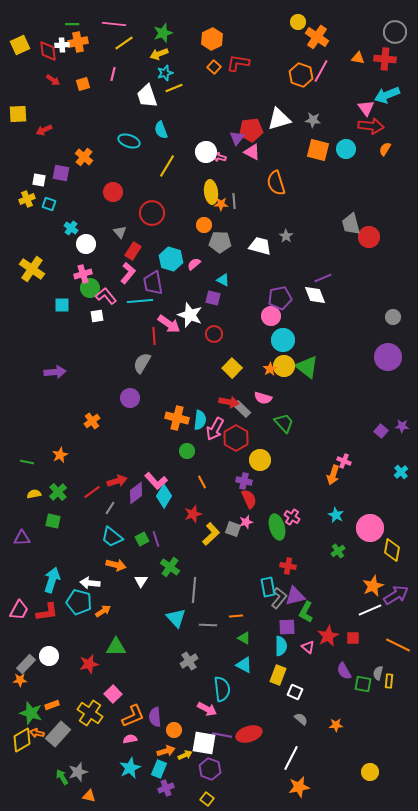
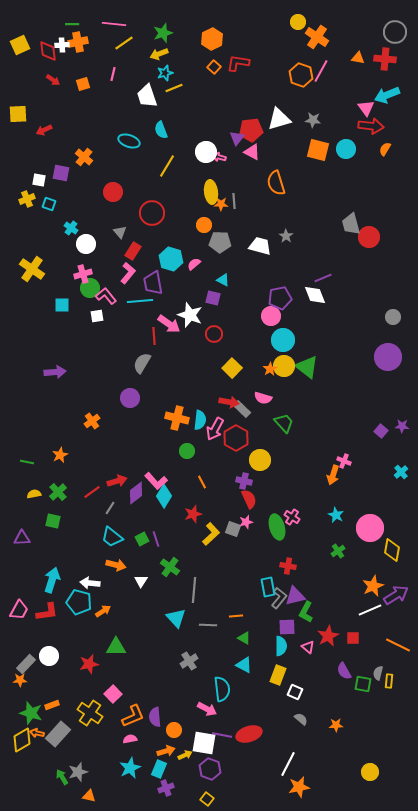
white line at (291, 758): moved 3 px left, 6 px down
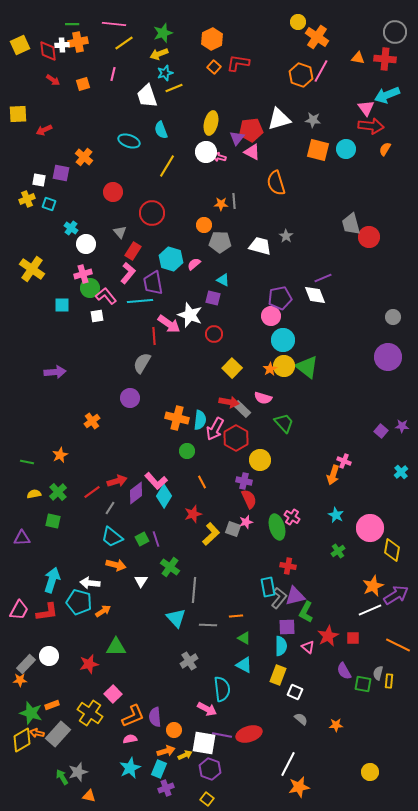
yellow ellipse at (211, 192): moved 69 px up; rotated 20 degrees clockwise
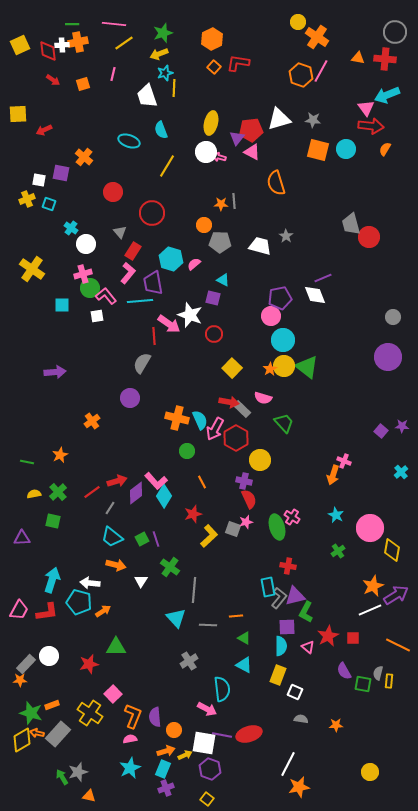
yellow line at (174, 88): rotated 66 degrees counterclockwise
cyan semicircle at (200, 420): rotated 30 degrees counterclockwise
yellow L-shape at (211, 534): moved 2 px left, 2 px down
orange L-shape at (133, 716): rotated 45 degrees counterclockwise
gray semicircle at (301, 719): rotated 32 degrees counterclockwise
cyan rectangle at (159, 769): moved 4 px right
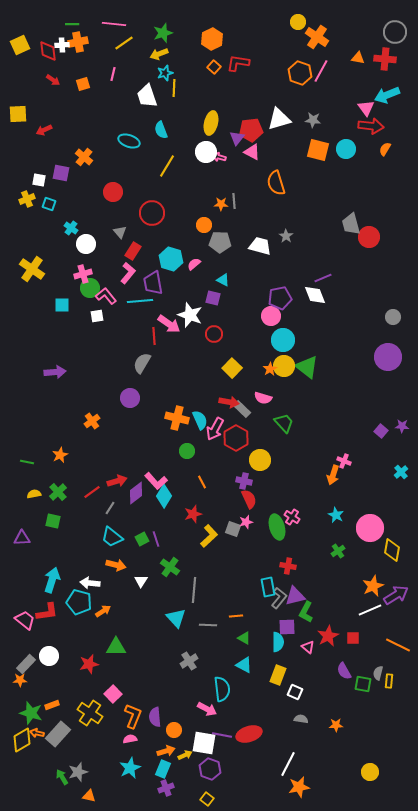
orange hexagon at (301, 75): moved 1 px left, 2 px up
pink trapezoid at (19, 610): moved 6 px right, 10 px down; rotated 80 degrees counterclockwise
cyan semicircle at (281, 646): moved 3 px left, 4 px up
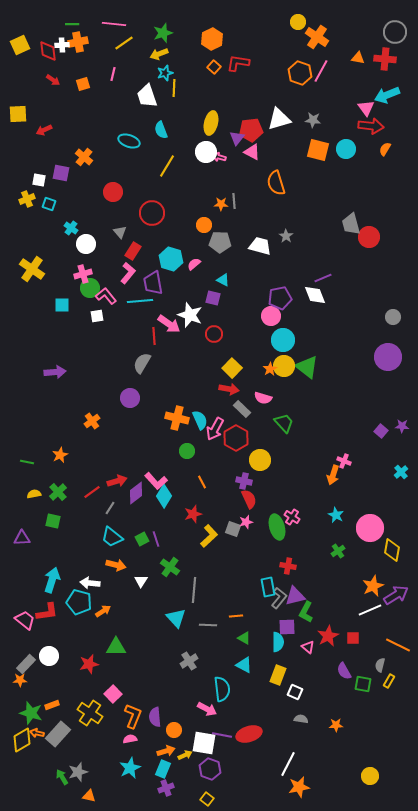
red arrow at (229, 402): moved 13 px up
gray semicircle at (378, 673): moved 2 px right, 8 px up
yellow rectangle at (389, 681): rotated 24 degrees clockwise
yellow circle at (370, 772): moved 4 px down
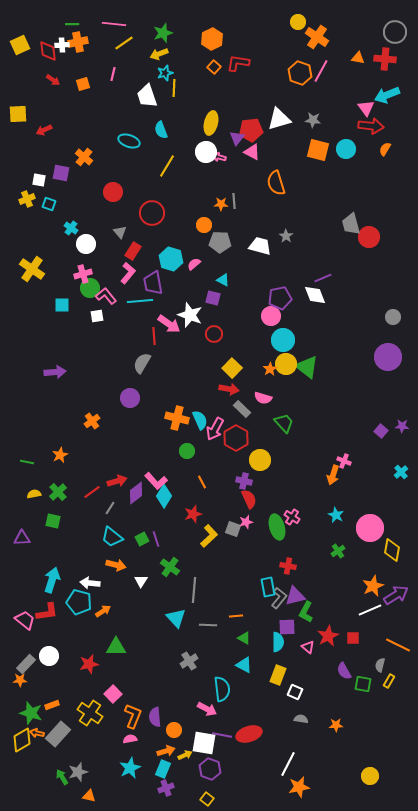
yellow circle at (284, 366): moved 2 px right, 2 px up
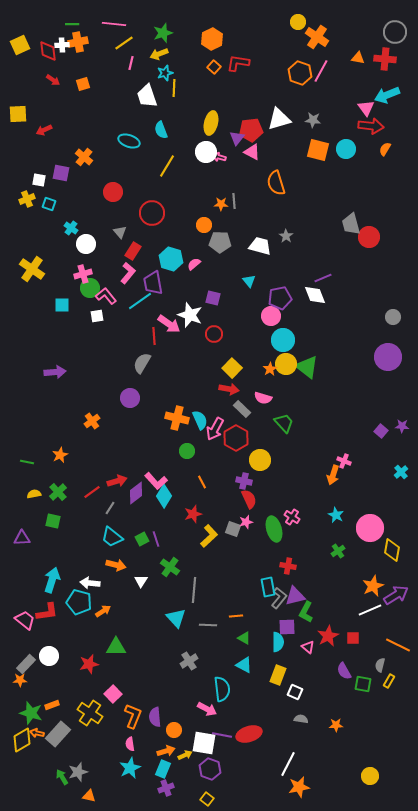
pink line at (113, 74): moved 18 px right, 11 px up
cyan triangle at (223, 280): moved 26 px right, 1 px down; rotated 24 degrees clockwise
cyan line at (140, 301): rotated 30 degrees counterclockwise
green ellipse at (277, 527): moved 3 px left, 2 px down
pink semicircle at (130, 739): moved 5 px down; rotated 88 degrees counterclockwise
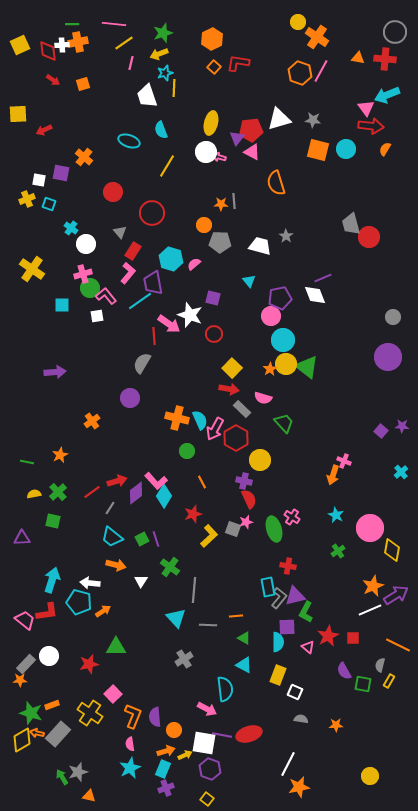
gray cross at (189, 661): moved 5 px left, 2 px up
cyan semicircle at (222, 689): moved 3 px right
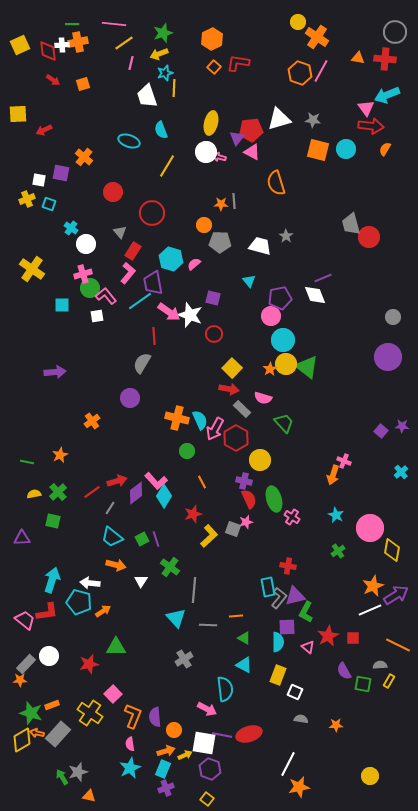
pink arrow at (169, 324): moved 12 px up
green ellipse at (274, 529): moved 30 px up
gray semicircle at (380, 665): rotated 72 degrees clockwise
